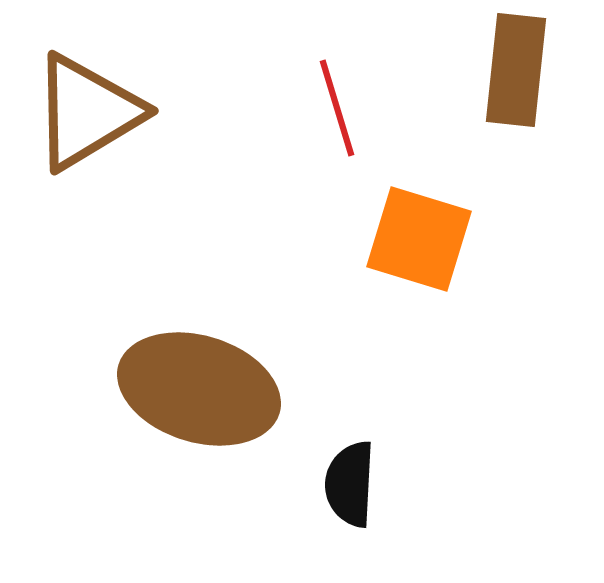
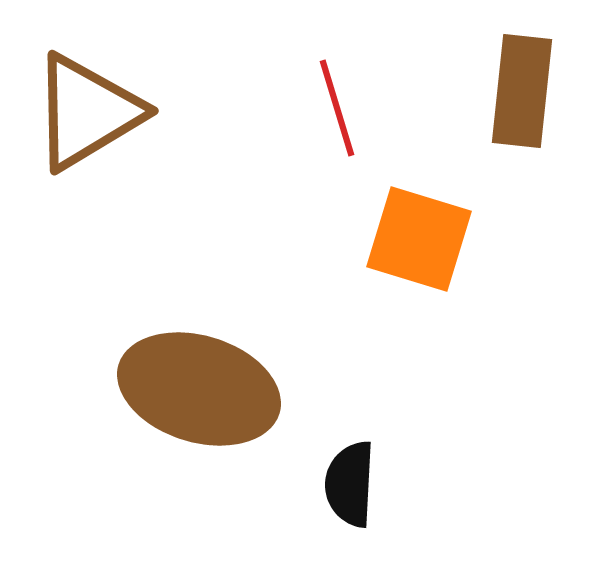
brown rectangle: moved 6 px right, 21 px down
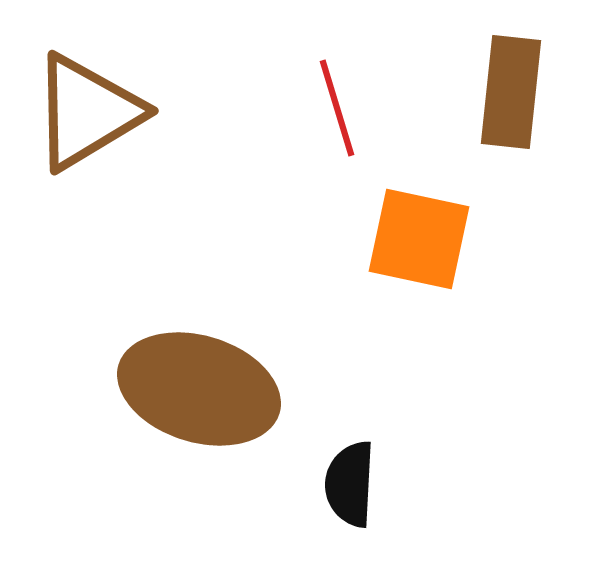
brown rectangle: moved 11 px left, 1 px down
orange square: rotated 5 degrees counterclockwise
